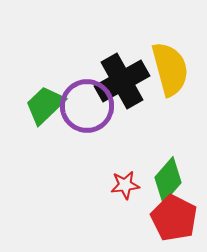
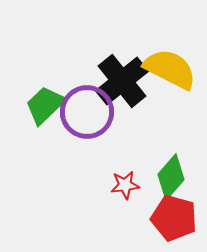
yellow semicircle: rotated 48 degrees counterclockwise
black cross: rotated 10 degrees counterclockwise
purple circle: moved 6 px down
green diamond: moved 3 px right, 3 px up
red pentagon: rotated 12 degrees counterclockwise
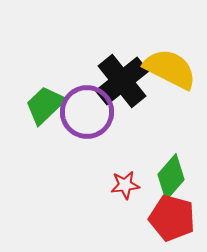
red pentagon: moved 2 px left
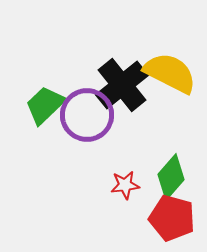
yellow semicircle: moved 4 px down
black cross: moved 4 px down
purple circle: moved 3 px down
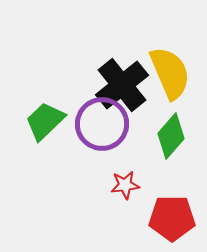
yellow semicircle: rotated 40 degrees clockwise
green trapezoid: moved 16 px down
purple circle: moved 15 px right, 9 px down
green diamond: moved 41 px up
red pentagon: rotated 15 degrees counterclockwise
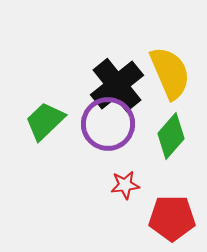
black cross: moved 5 px left
purple circle: moved 6 px right
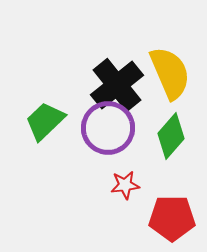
purple circle: moved 4 px down
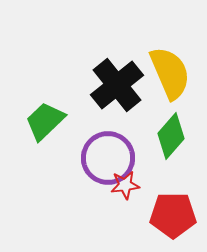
purple circle: moved 30 px down
red pentagon: moved 1 px right, 3 px up
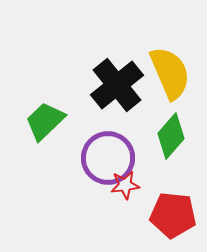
red pentagon: rotated 6 degrees clockwise
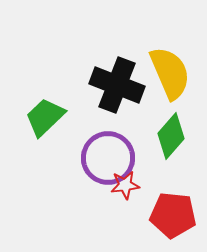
black cross: rotated 30 degrees counterclockwise
green trapezoid: moved 4 px up
